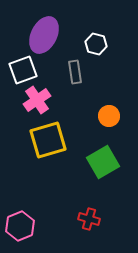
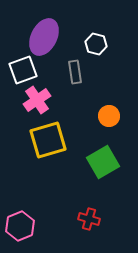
purple ellipse: moved 2 px down
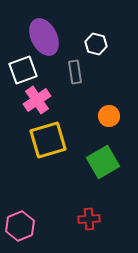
purple ellipse: rotated 54 degrees counterclockwise
red cross: rotated 20 degrees counterclockwise
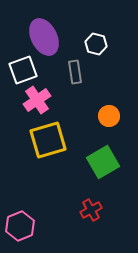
red cross: moved 2 px right, 9 px up; rotated 25 degrees counterclockwise
